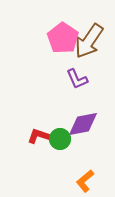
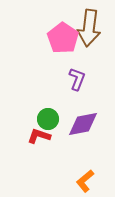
brown arrow: moved 13 px up; rotated 27 degrees counterclockwise
purple L-shape: rotated 135 degrees counterclockwise
green circle: moved 12 px left, 20 px up
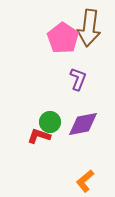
purple L-shape: moved 1 px right
green circle: moved 2 px right, 3 px down
